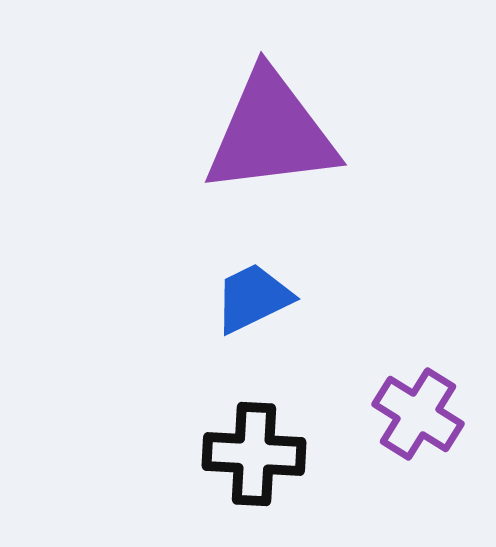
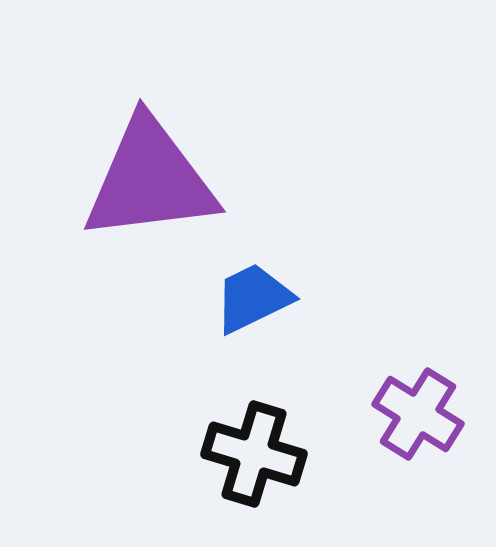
purple triangle: moved 121 px left, 47 px down
black cross: rotated 14 degrees clockwise
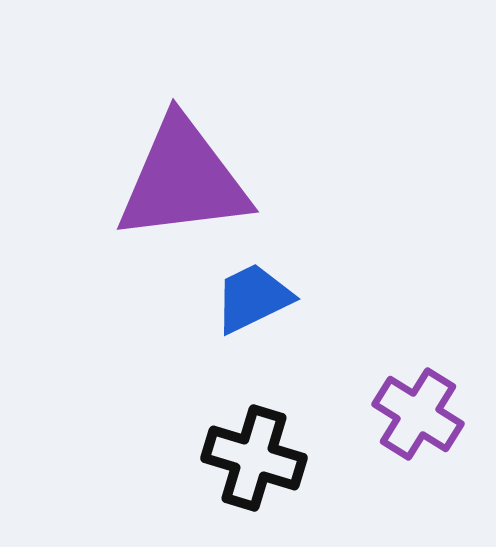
purple triangle: moved 33 px right
black cross: moved 4 px down
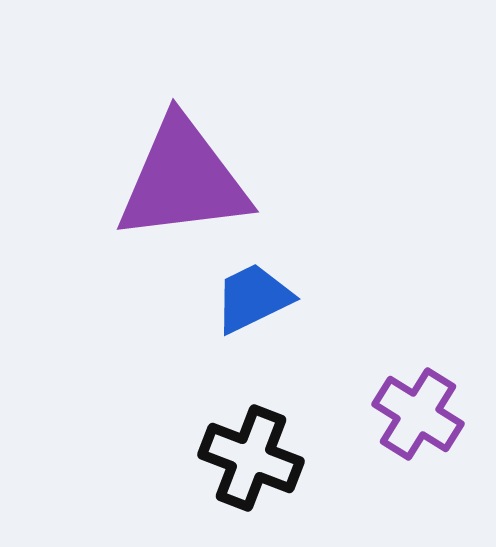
black cross: moved 3 px left; rotated 4 degrees clockwise
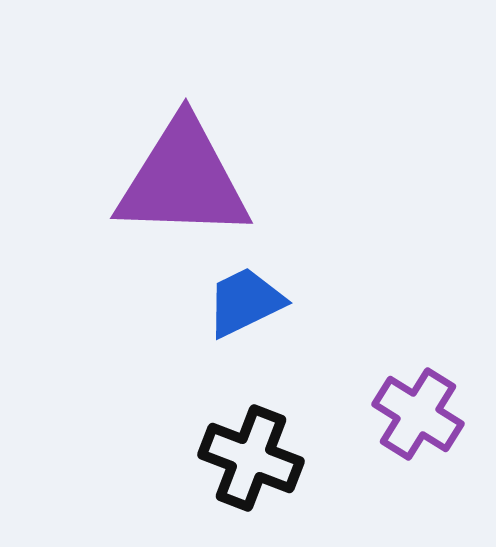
purple triangle: rotated 9 degrees clockwise
blue trapezoid: moved 8 px left, 4 px down
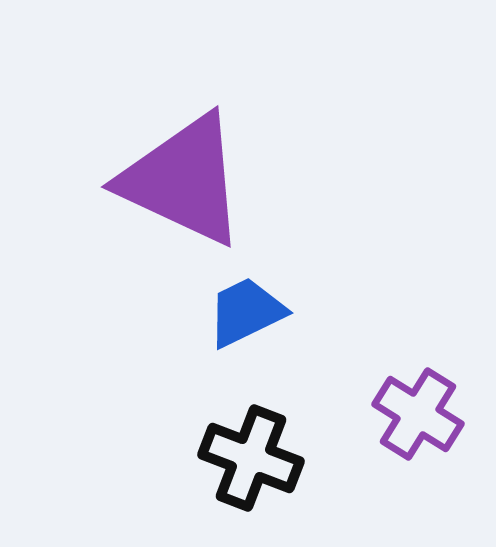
purple triangle: rotated 23 degrees clockwise
blue trapezoid: moved 1 px right, 10 px down
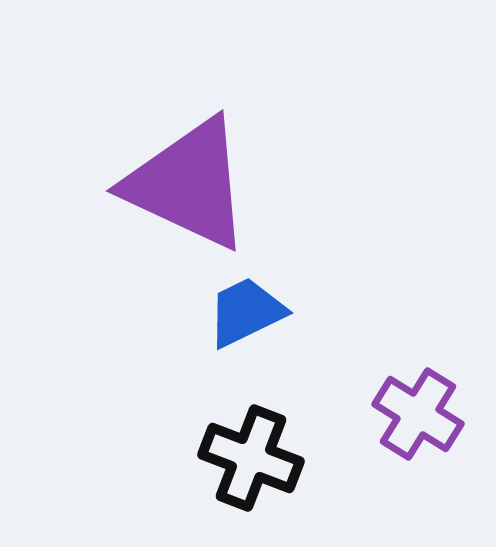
purple triangle: moved 5 px right, 4 px down
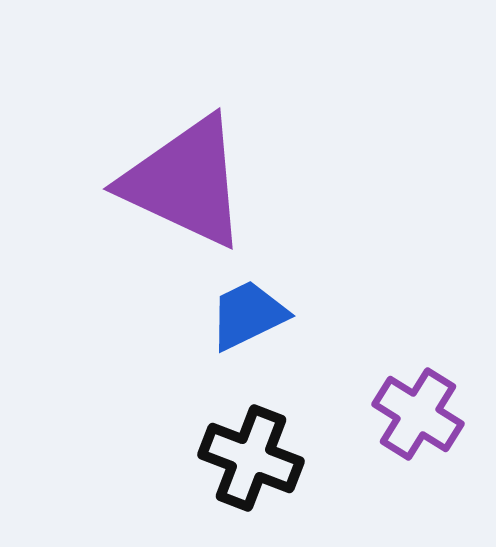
purple triangle: moved 3 px left, 2 px up
blue trapezoid: moved 2 px right, 3 px down
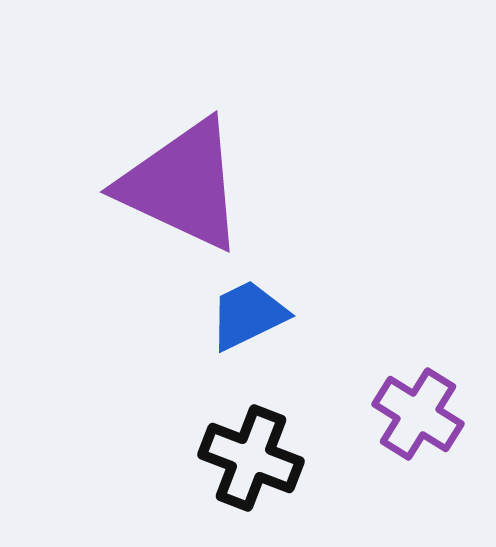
purple triangle: moved 3 px left, 3 px down
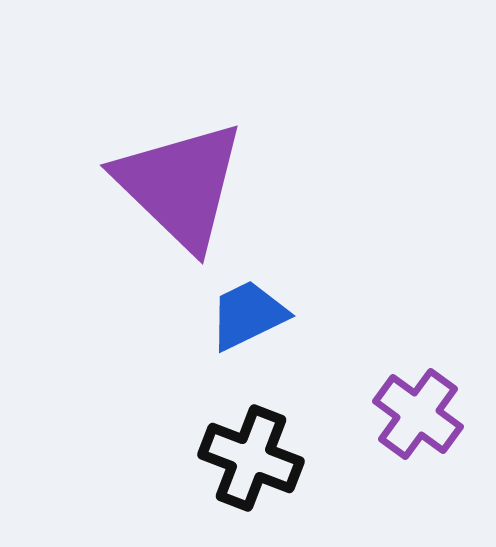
purple triangle: moved 2 px left; rotated 19 degrees clockwise
purple cross: rotated 4 degrees clockwise
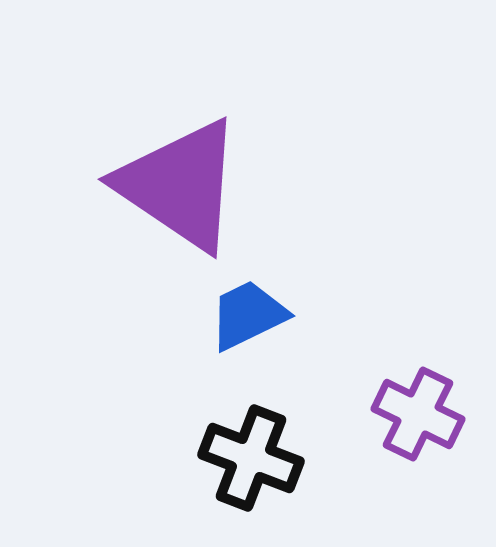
purple triangle: rotated 10 degrees counterclockwise
purple cross: rotated 10 degrees counterclockwise
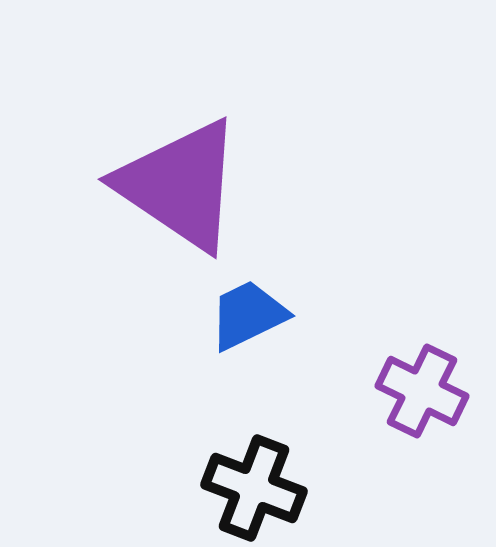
purple cross: moved 4 px right, 23 px up
black cross: moved 3 px right, 30 px down
